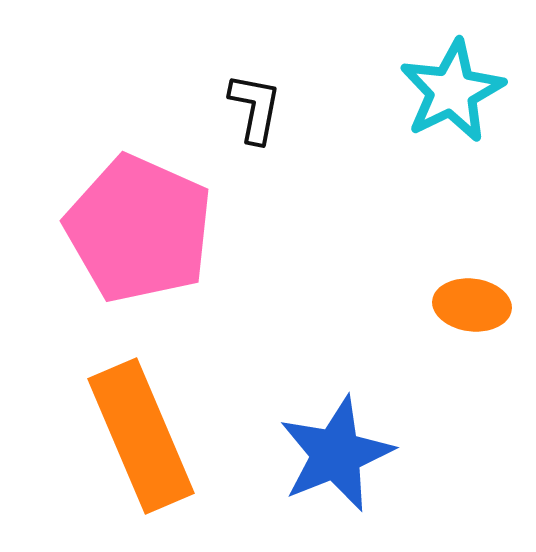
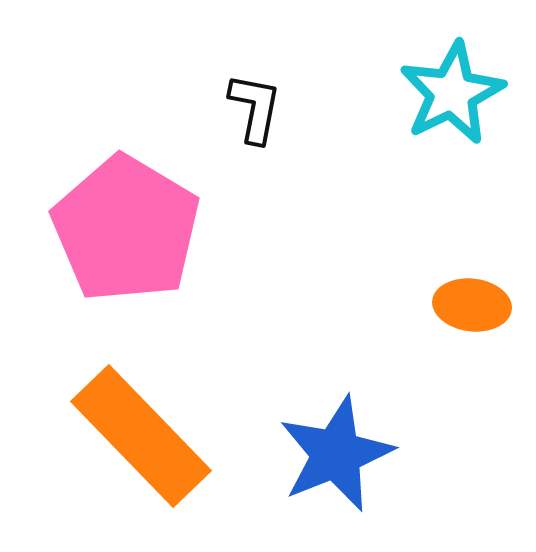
cyan star: moved 2 px down
pink pentagon: moved 13 px left; rotated 7 degrees clockwise
orange rectangle: rotated 21 degrees counterclockwise
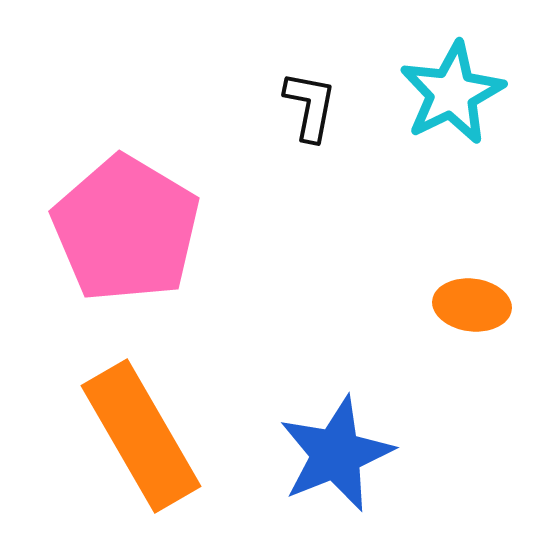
black L-shape: moved 55 px right, 2 px up
orange rectangle: rotated 14 degrees clockwise
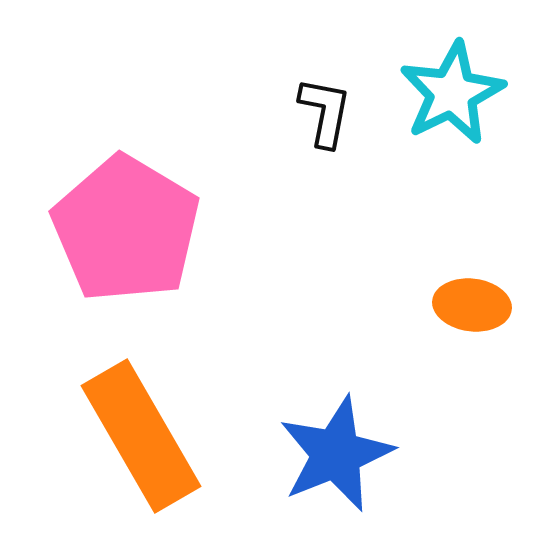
black L-shape: moved 15 px right, 6 px down
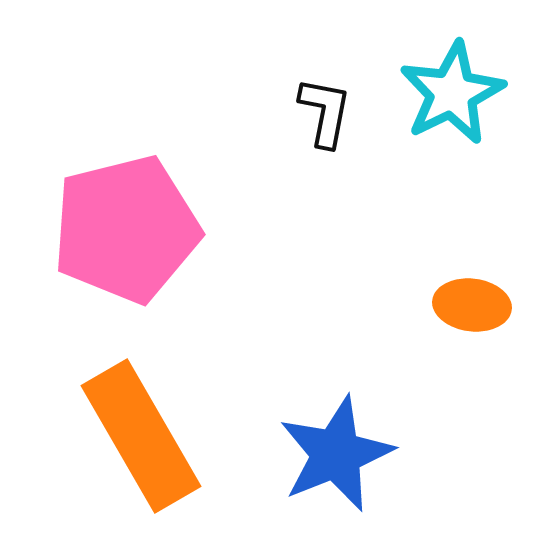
pink pentagon: rotated 27 degrees clockwise
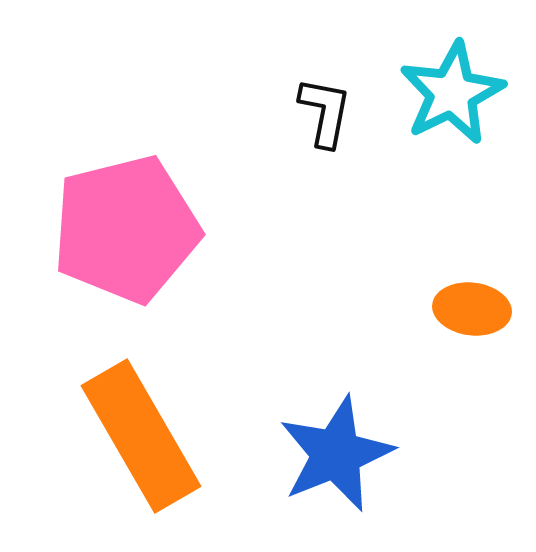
orange ellipse: moved 4 px down
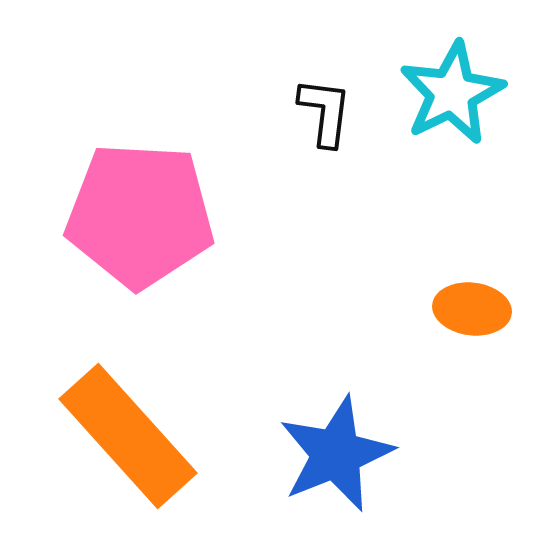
black L-shape: rotated 4 degrees counterclockwise
pink pentagon: moved 14 px right, 14 px up; rotated 17 degrees clockwise
orange rectangle: moved 13 px left; rotated 12 degrees counterclockwise
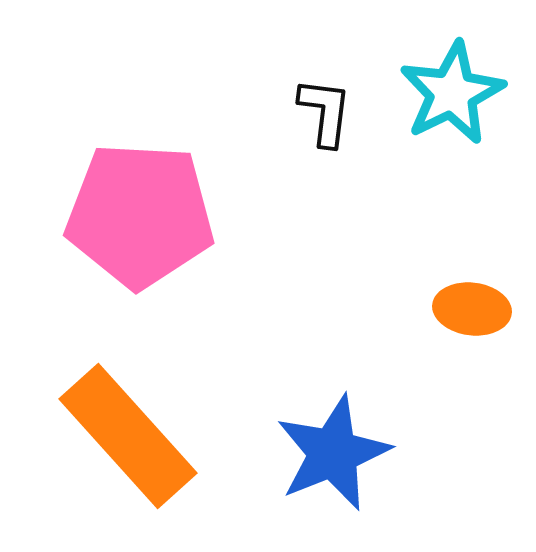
blue star: moved 3 px left, 1 px up
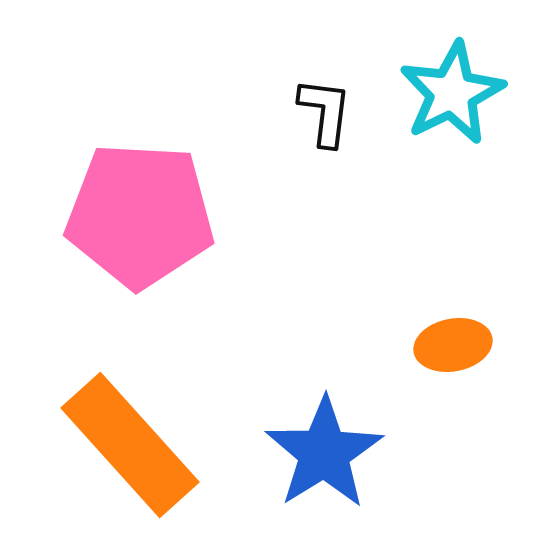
orange ellipse: moved 19 px left, 36 px down; rotated 18 degrees counterclockwise
orange rectangle: moved 2 px right, 9 px down
blue star: moved 9 px left; rotated 10 degrees counterclockwise
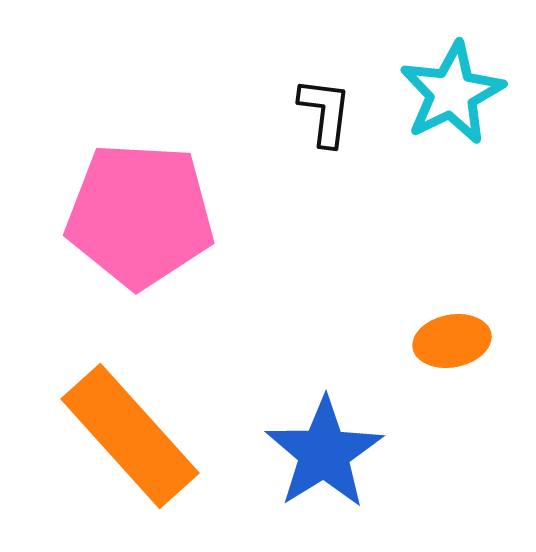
orange ellipse: moved 1 px left, 4 px up
orange rectangle: moved 9 px up
